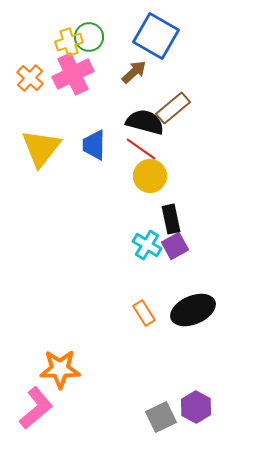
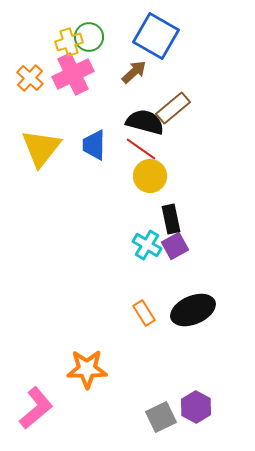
orange star: moved 27 px right
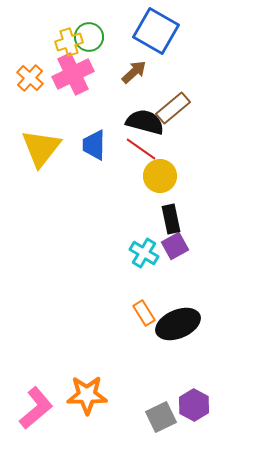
blue square: moved 5 px up
yellow circle: moved 10 px right
cyan cross: moved 3 px left, 8 px down
black ellipse: moved 15 px left, 14 px down
orange star: moved 26 px down
purple hexagon: moved 2 px left, 2 px up
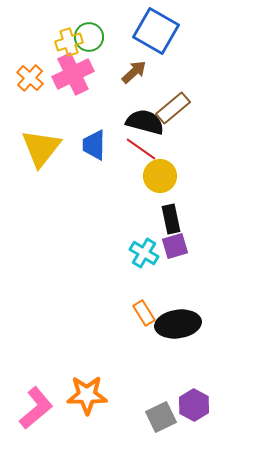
purple square: rotated 12 degrees clockwise
black ellipse: rotated 15 degrees clockwise
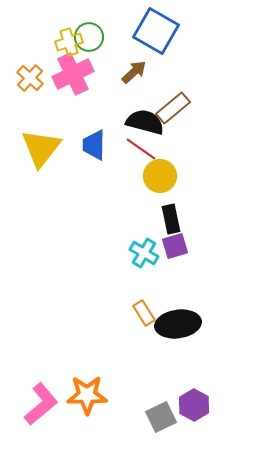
pink L-shape: moved 5 px right, 4 px up
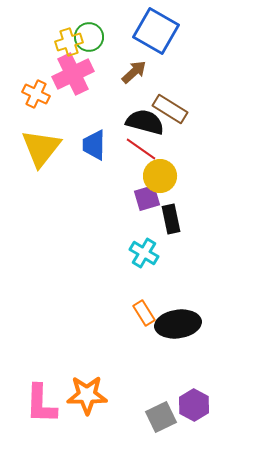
orange cross: moved 6 px right, 16 px down; rotated 16 degrees counterclockwise
brown rectangle: moved 3 px left, 1 px down; rotated 72 degrees clockwise
purple square: moved 28 px left, 48 px up
pink L-shape: rotated 132 degrees clockwise
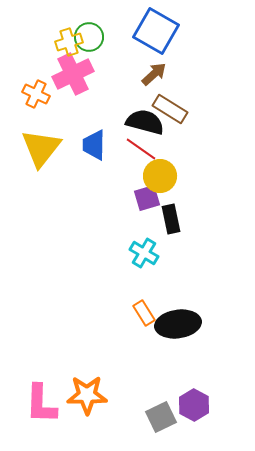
brown arrow: moved 20 px right, 2 px down
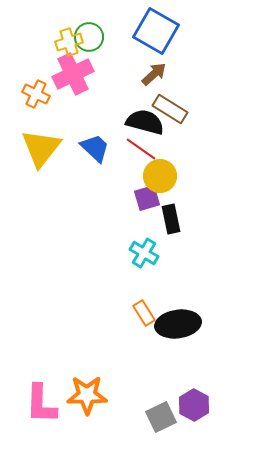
blue trapezoid: moved 1 px right, 3 px down; rotated 132 degrees clockwise
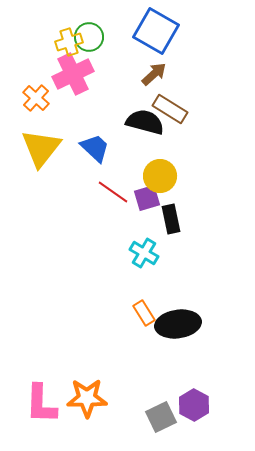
orange cross: moved 4 px down; rotated 16 degrees clockwise
red line: moved 28 px left, 43 px down
orange star: moved 3 px down
